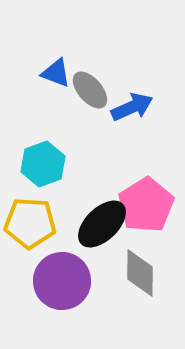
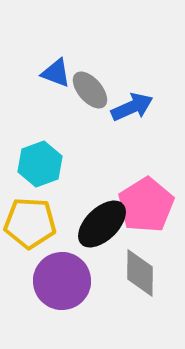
cyan hexagon: moved 3 px left
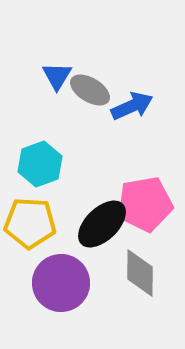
blue triangle: moved 1 px right, 3 px down; rotated 40 degrees clockwise
gray ellipse: rotated 18 degrees counterclockwise
blue arrow: moved 1 px up
pink pentagon: moved 1 px left, 1 px up; rotated 22 degrees clockwise
purple circle: moved 1 px left, 2 px down
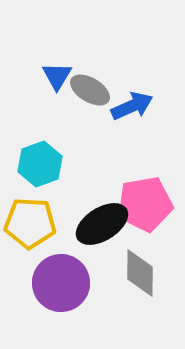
black ellipse: rotated 12 degrees clockwise
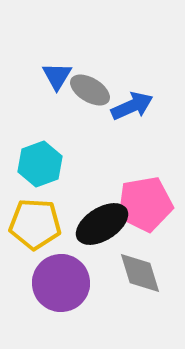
yellow pentagon: moved 5 px right, 1 px down
gray diamond: rotated 18 degrees counterclockwise
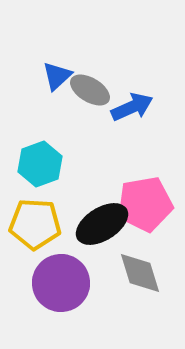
blue triangle: rotated 16 degrees clockwise
blue arrow: moved 1 px down
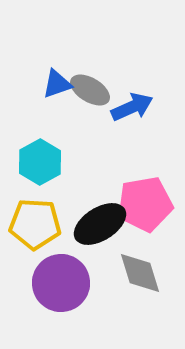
blue triangle: moved 8 px down; rotated 24 degrees clockwise
cyan hexagon: moved 2 px up; rotated 9 degrees counterclockwise
black ellipse: moved 2 px left
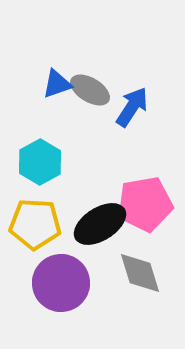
blue arrow: rotated 33 degrees counterclockwise
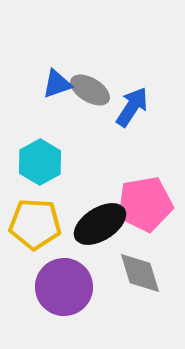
purple circle: moved 3 px right, 4 px down
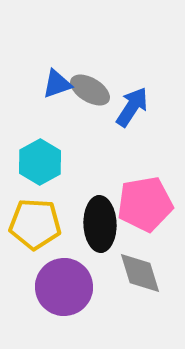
black ellipse: rotated 60 degrees counterclockwise
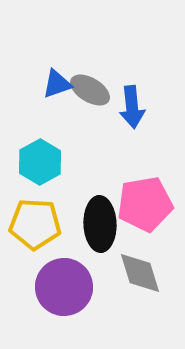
blue arrow: rotated 141 degrees clockwise
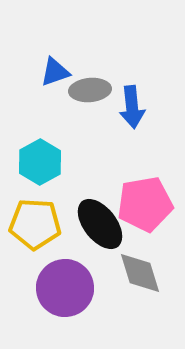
blue triangle: moved 2 px left, 12 px up
gray ellipse: rotated 36 degrees counterclockwise
black ellipse: rotated 36 degrees counterclockwise
purple circle: moved 1 px right, 1 px down
